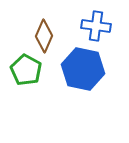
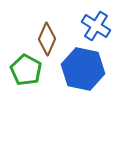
blue cross: rotated 24 degrees clockwise
brown diamond: moved 3 px right, 3 px down
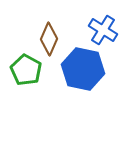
blue cross: moved 7 px right, 4 px down
brown diamond: moved 2 px right
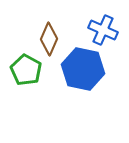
blue cross: rotated 8 degrees counterclockwise
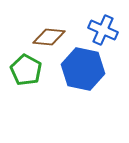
brown diamond: moved 2 px up; rotated 72 degrees clockwise
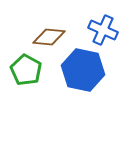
blue hexagon: moved 1 px down
